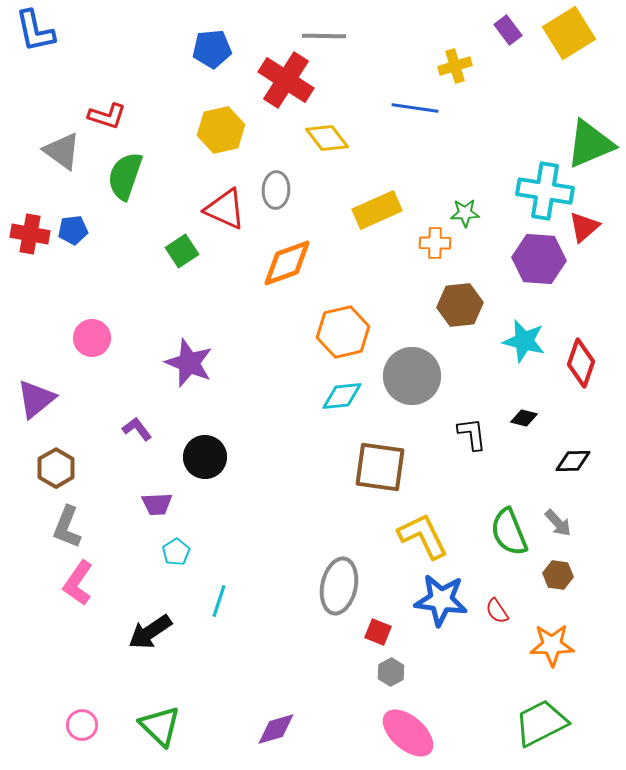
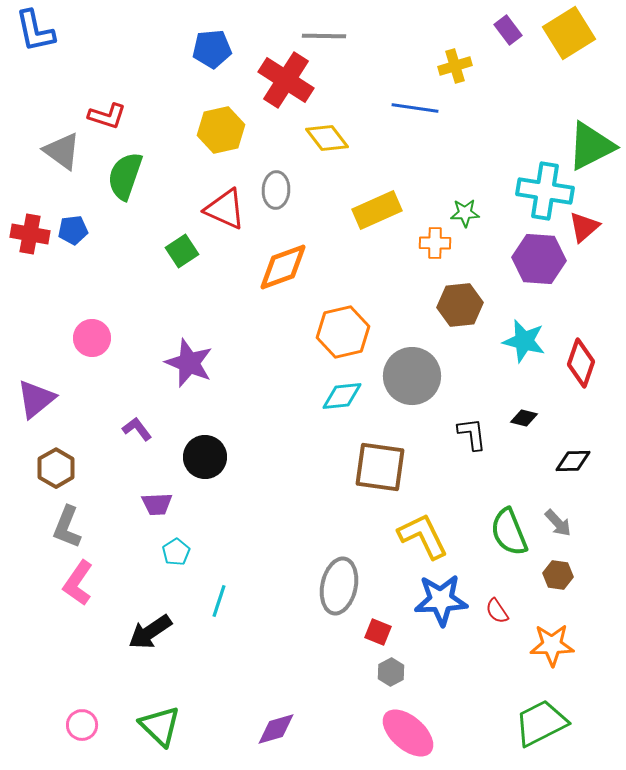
green triangle at (590, 144): moved 1 px right, 2 px down; rotated 4 degrees counterclockwise
orange diamond at (287, 263): moved 4 px left, 4 px down
blue star at (441, 600): rotated 10 degrees counterclockwise
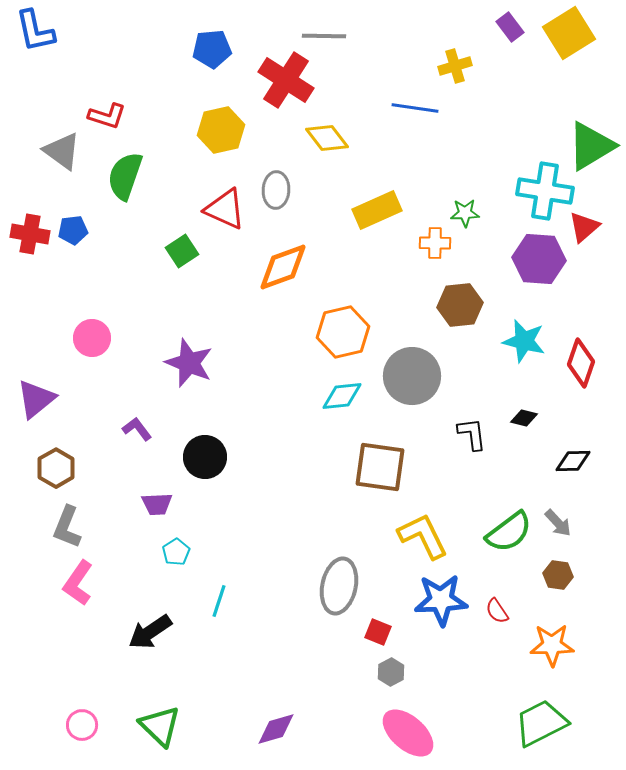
purple rectangle at (508, 30): moved 2 px right, 3 px up
green triangle at (591, 146): rotated 4 degrees counterclockwise
green semicircle at (509, 532): rotated 105 degrees counterclockwise
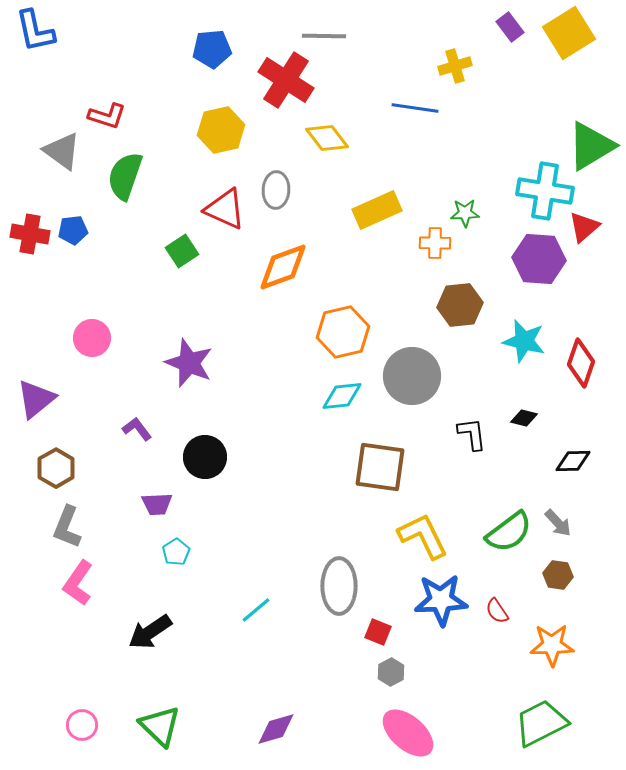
gray ellipse at (339, 586): rotated 12 degrees counterclockwise
cyan line at (219, 601): moved 37 px right, 9 px down; rotated 32 degrees clockwise
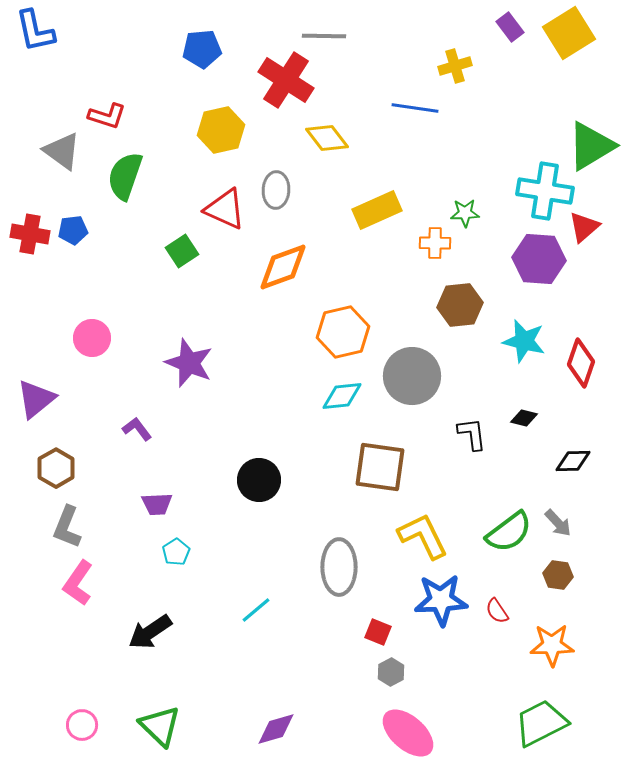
blue pentagon at (212, 49): moved 10 px left
black circle at (205, 457): moved 54 px right, 23 px down
gray ellipse at (339, 586): moved 19 px up
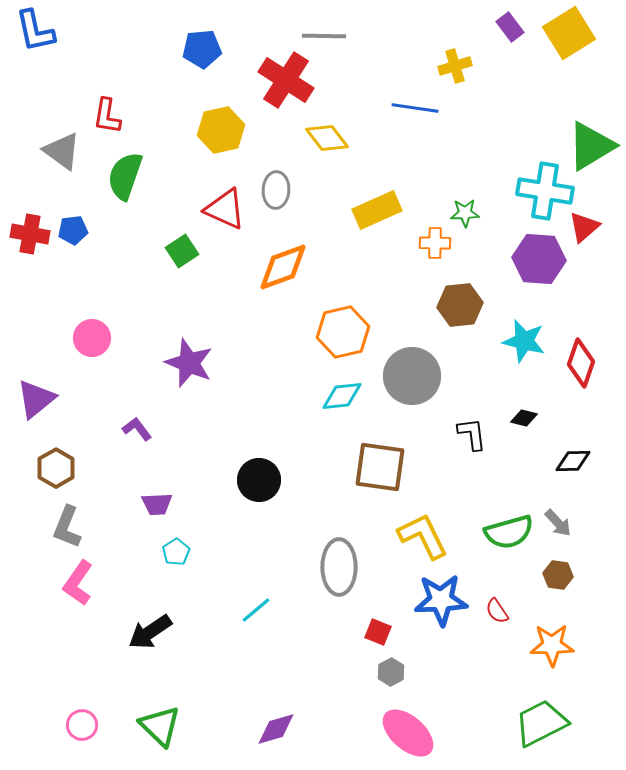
red L-shape at (107, 116): rotated 81 degrees clockwise
green semicircle at (509, 532): rotated 21 degrees clockwise
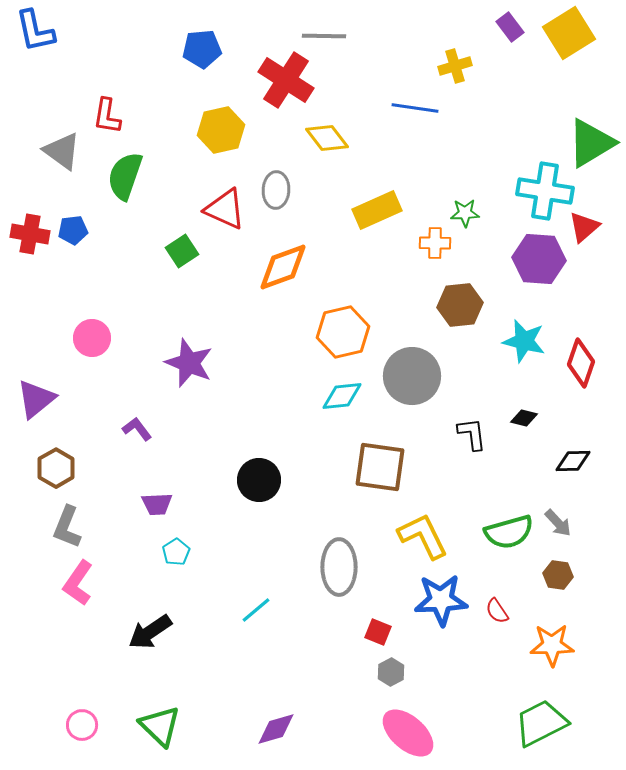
green triangle at (591, 146): moved 3 px up
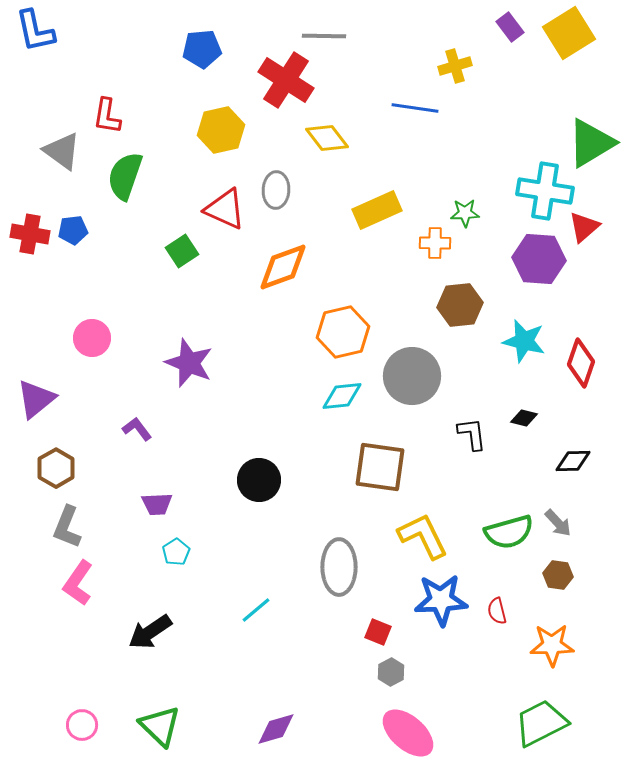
red semicircle at (497, 611): rotated 20 degrees clockwise
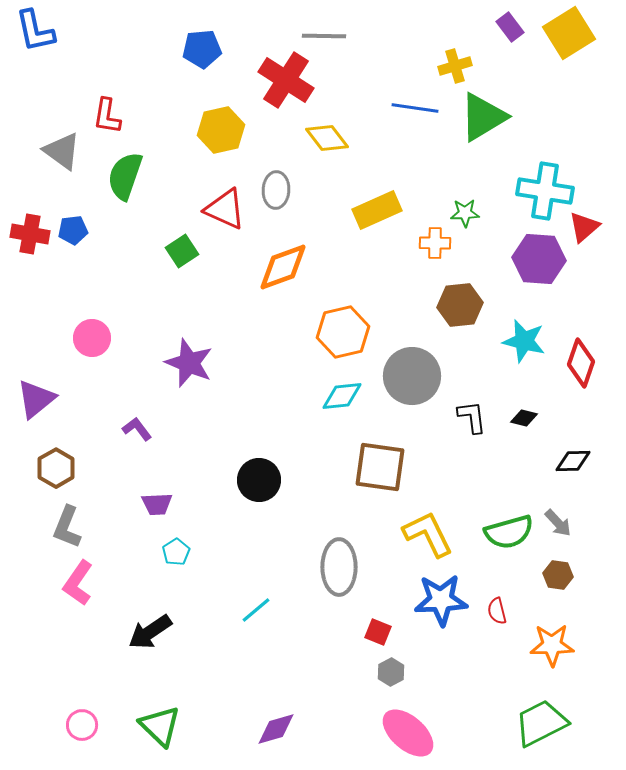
green triangle at (591, 143): moved 108 px left, 26 px up
black L-shape at (472, 434): moved 17 px up
yellow L-shape at (423, 536): moved 5 px right, 2 px up
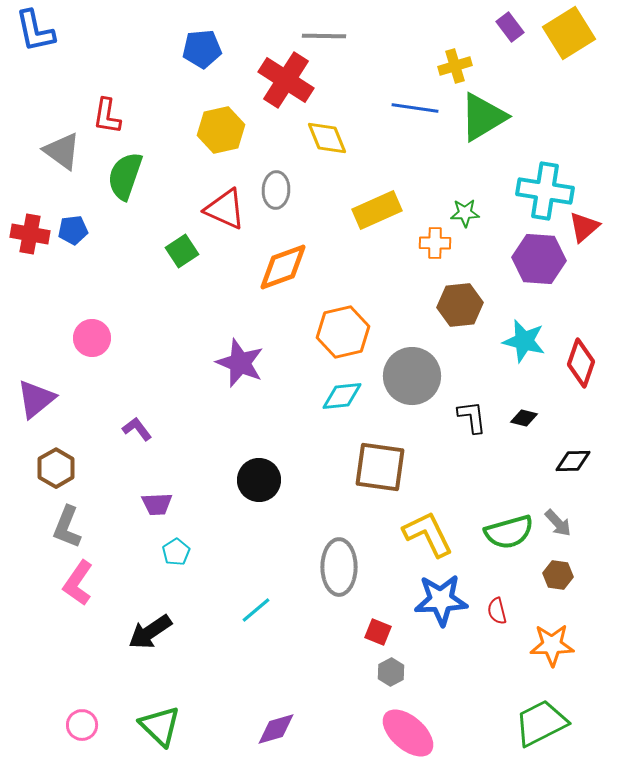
yellow diamond at (327, 138): rotated 15 degrees clockwise
purple star at (189, 363): moved 51 px right
